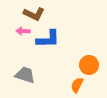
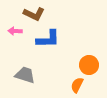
pink arrow: moved 8 px left
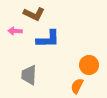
gray trapezoid: moved 4 px right; rotated 105 degrees counterclockwise
orange semicircle: moved 1 px down
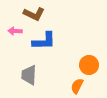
blue L-shape: moved 4 px left, 2 px down
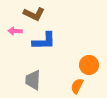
gray trapezoid: moved 4 px right, 5 px down
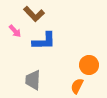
brown L-shape: rotated 20 degrees clockwise
pink arrow: rotated 136 degrees counterclockwise
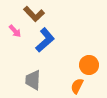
blue L-shape: moved 1 px right, 1 px up; rotated 40 degrees counterclockwise
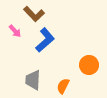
orange semicircle: moved 14 px left
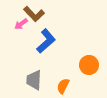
pink arrow: moved 6 px right, 7 px up; rotated 96 degrees clockwise
blue L-shape: moved 1 px right, 1 px down
gray trapezoid: moved 1 px right
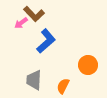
pink arrow: moved 1 px up
orange circle: moved 1 px left
